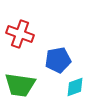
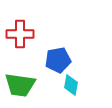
red cross: rotated 20 degrees counterclockwise
cyan diamond: moved 4 px left, 2 px up; rotated 60 degrees counterclockwise
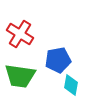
red cross: rotated 32 degrees clockwise
green trapezoid: moved 9 px up
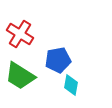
green trapezoid: rotated 24 degrees clockwise
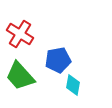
green trapezoid: rotated 16 degrees clockwise
cyan diamond: moved 2 px right
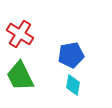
blue pentagon: moved 13 px right, 5 px up
green trapezoid: rotated 16 degrees clockwise
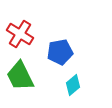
blue pentagon: moved 11 px left, 3 px up
cyan diamond: rotated 40 degrees clockwise
